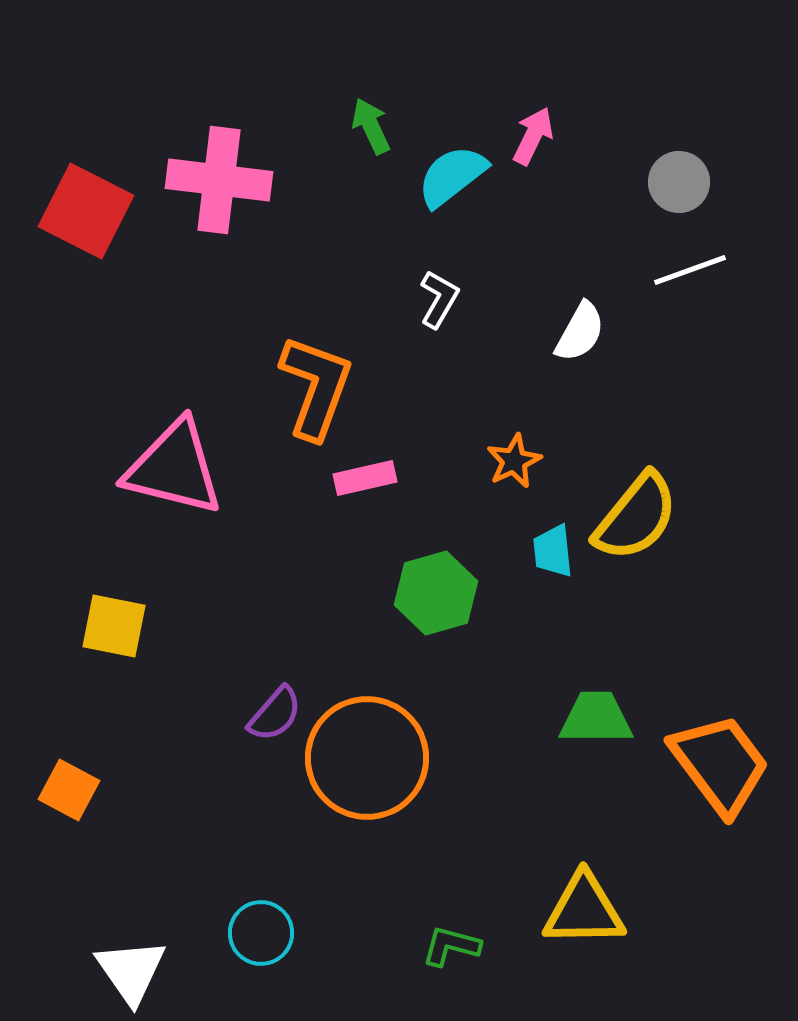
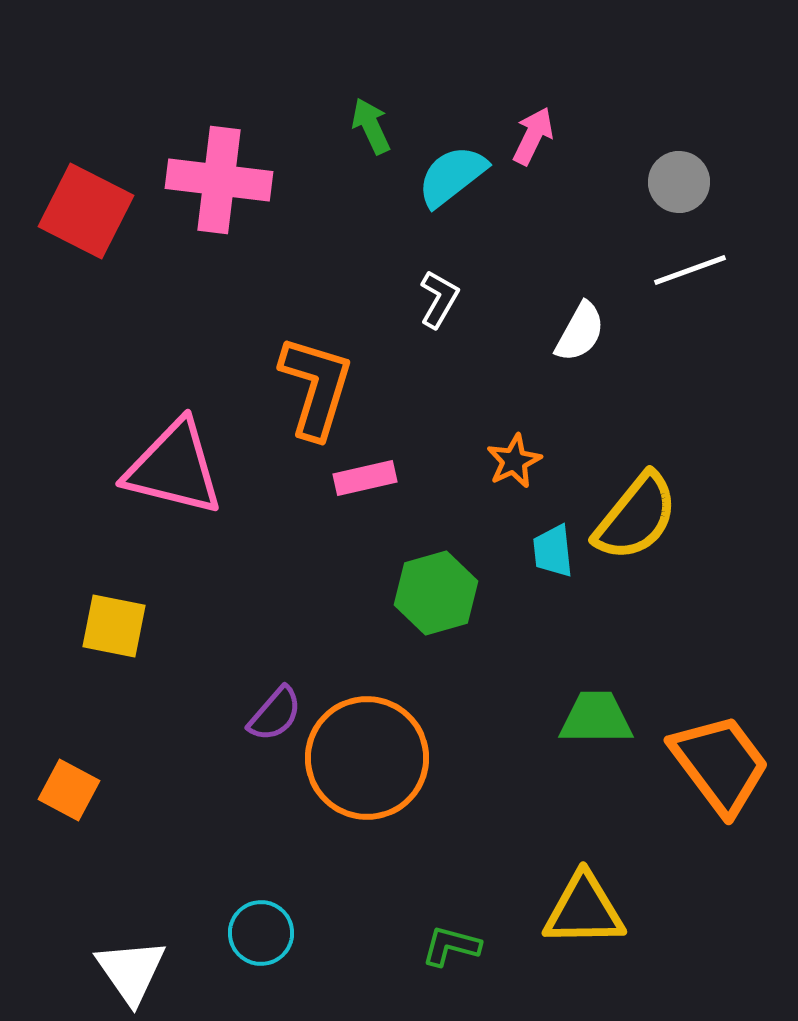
orange L-shape: rotated 3 degrees counterclockwise
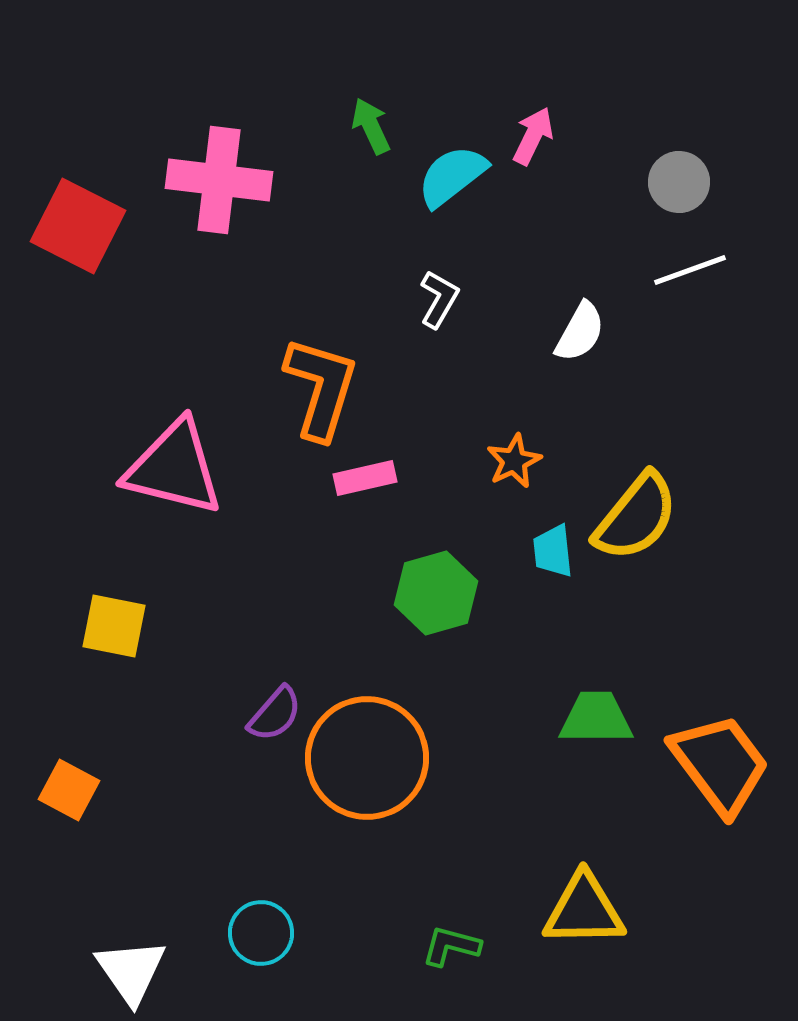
red square: moved 8 px left, 15 px down
orange L-shape: moved 5 px right, 1 px down
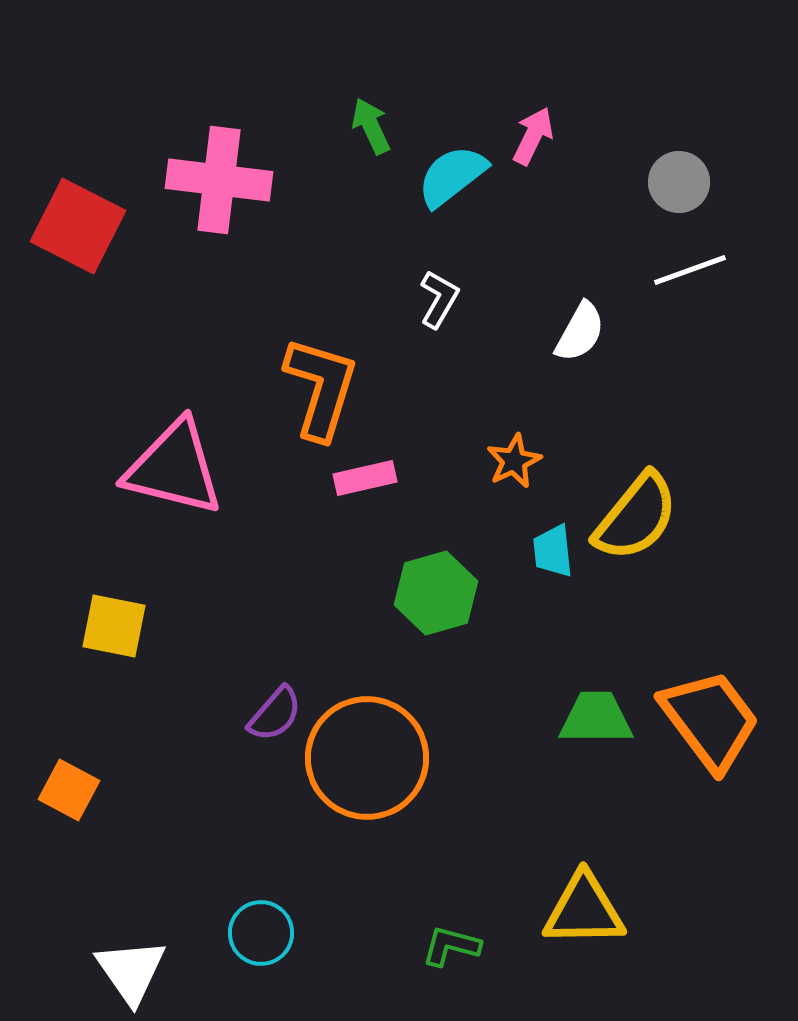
orange trapezoid: moved 10 px left, 44 px up
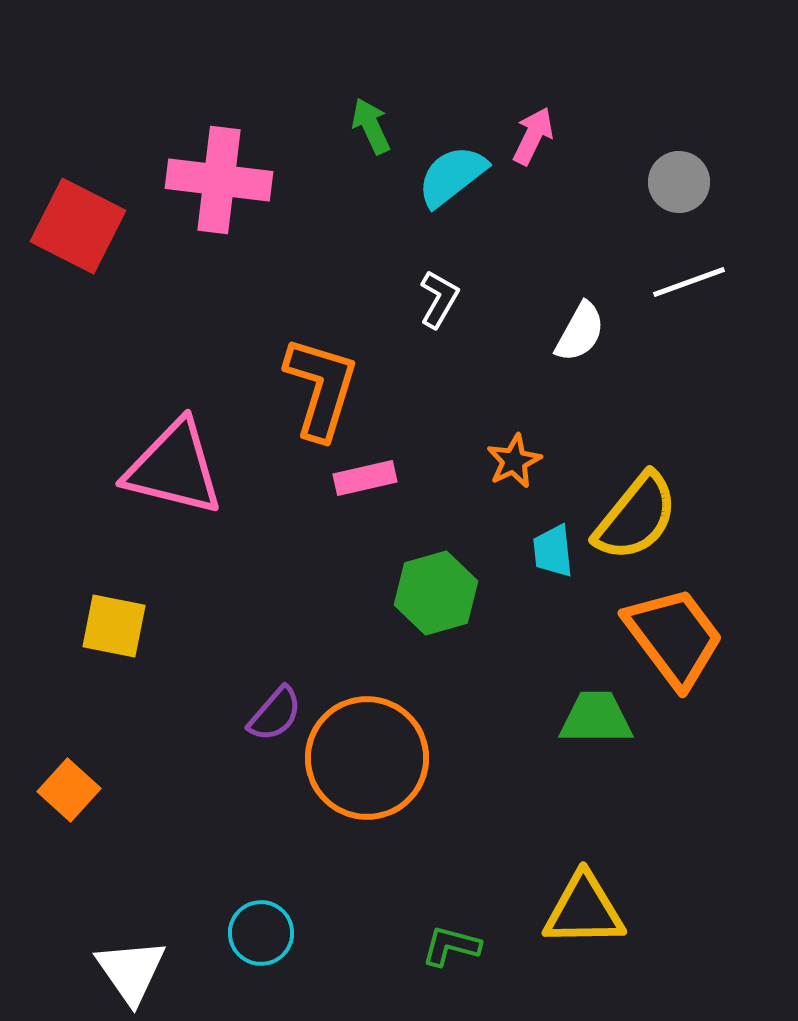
white line: moved 1 px left, 12 px down
orange trapezoid: moved 36 px left, 83 px up
orange square: rotated 14 degrees clockwise
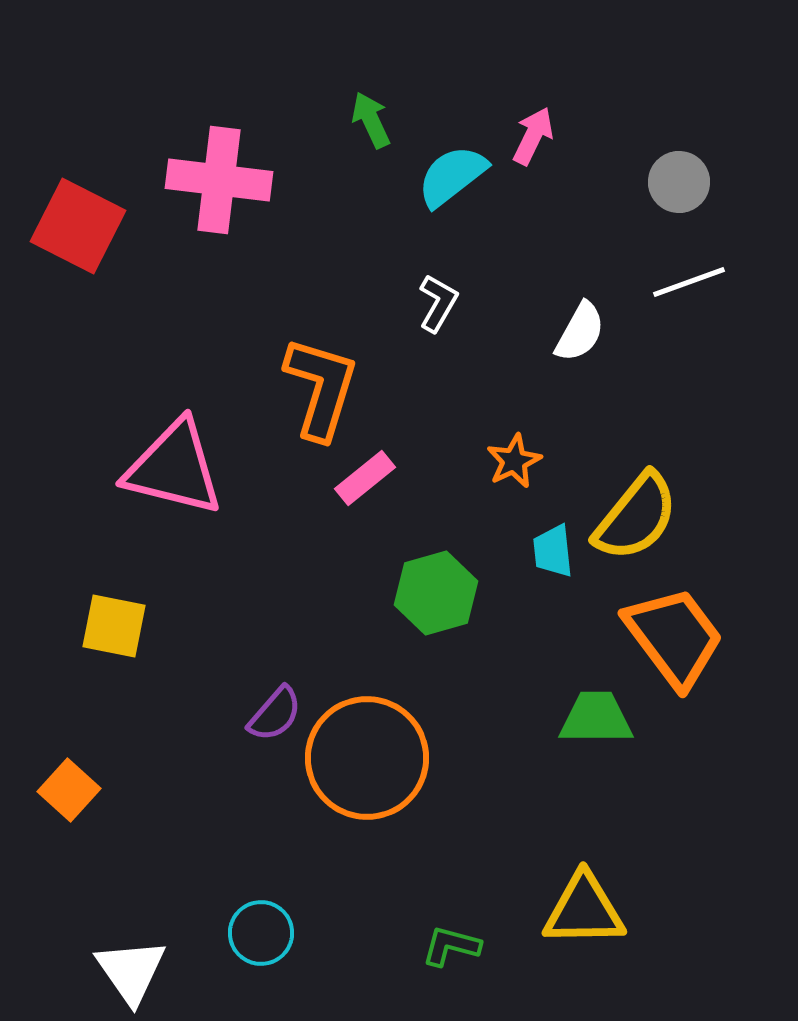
green arrow: moved 6 px up
white L-shape: moved 1 px left, 4 px down
pink rectangle: rotated 26 degrees counterclockwise
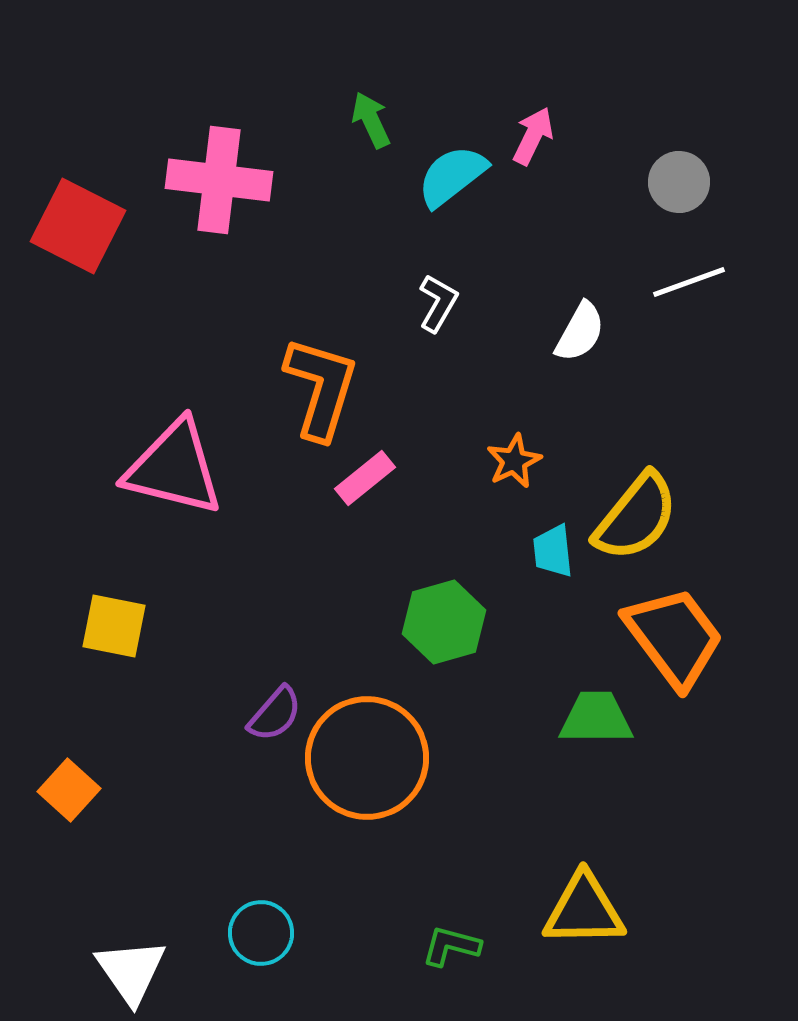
green hexagon: moved 8 px right, 29 px down
